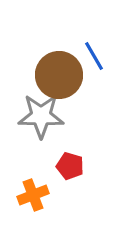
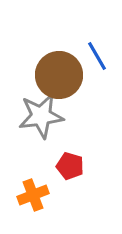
blue line: moved 3 px right
gray star: rotated 9 degrees counterclockwise
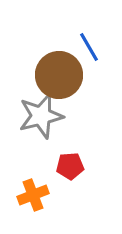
blue line: moved 8 px left, 9 px up
gray star: rotated 6 degrees counterclockwise
red pentagon: rotated 20 degrees counterclockwise
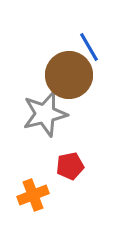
brown circle: moved 10 px right
gray star: moved 4 px right, 2 px up
red pentagon: rotated 8 degrees counterclockwise
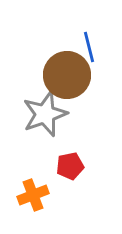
blue line: rotated 16 degrees clockwise
brown circle: moved 2 px left
gray star: rotated 6 degrees counterclockwise
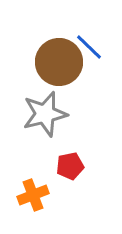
blue line: rotated 32 degrees counterclockwise
brown circle: moved 8 px left, 13 px up
gray star: rotated 6 degrees clockwise
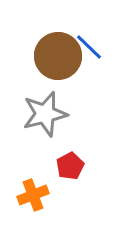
brown circle: moved 1 px left, 6 px up
red pentagon: rotated 16 degrees counterclockwise
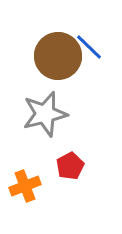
orange cross: moved 8 px left, 9 px up
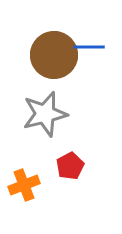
blue line: rotated 44 degrees counterclockwise
brown circle: moved 4 px left, 1 px up
orange cross: moved 1 px left, 1 px up
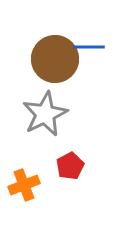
brown circle: moved 1 px right, 4 px down
gray star: rotated 12 degrees counterclockwise
